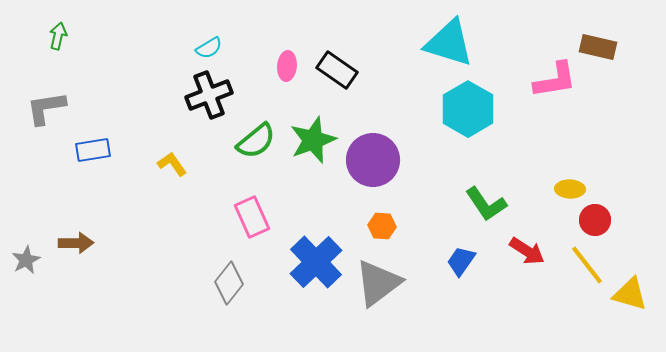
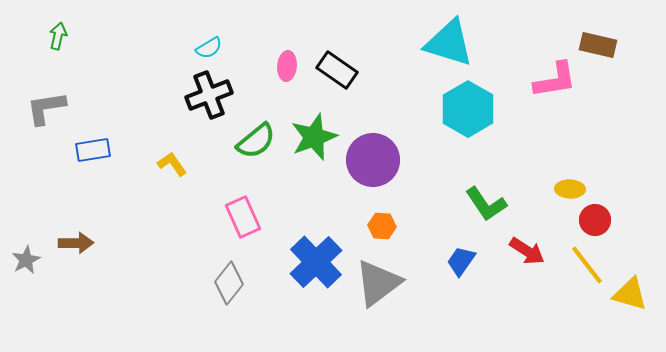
brown rectangle: moved 2 px up
green star: moved 1 px right, 3 px up
pink rectangle: moved 9 px left
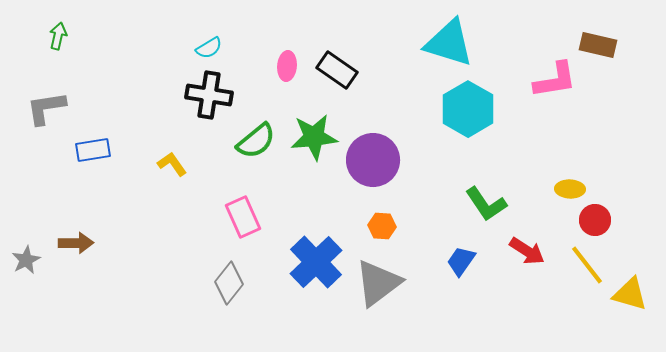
black cross: rotated 30 degrees clockwise
green star: rotated 15 degrees clockwise
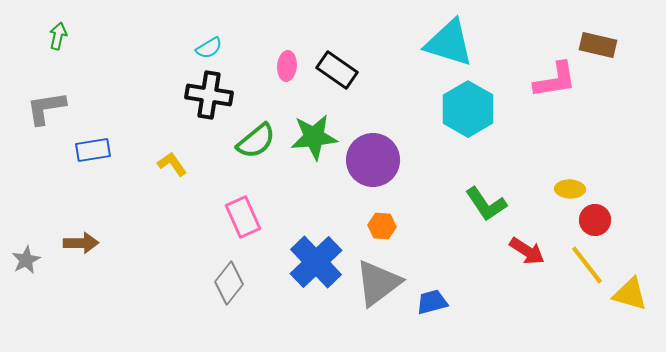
brown arrow: moved 5 px right
blue trapezoid: moved 29 px left, 41 px down; rotated 40 degrees clockwise
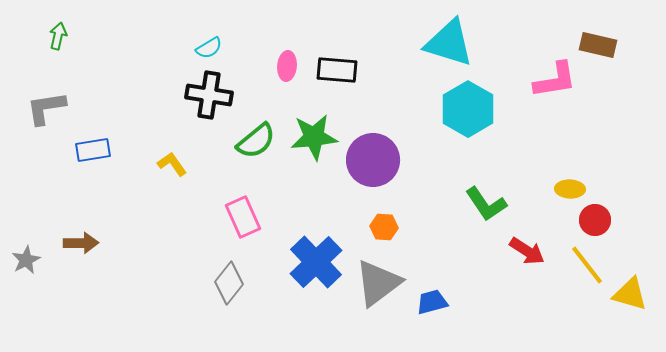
black rectangle: rotated 30 degrees counterclockwise
orange hexagon: moved 2 px right, 1 px down
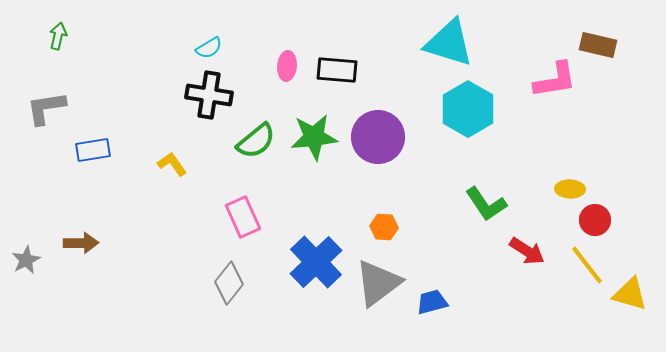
purple circle: moved 5 px right, 23 px up
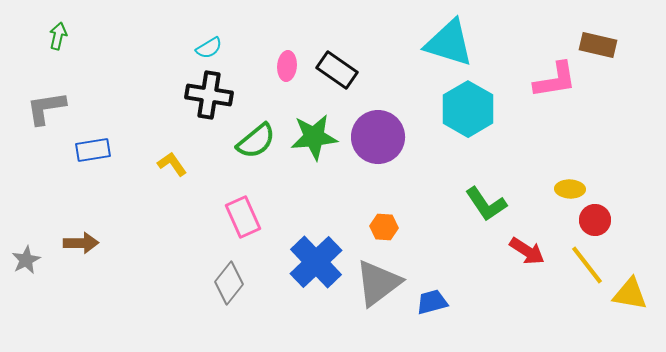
black rectangle: rotated 30 degrees clockwise
yellow triangle: rotated 6 degrees counterclockwise
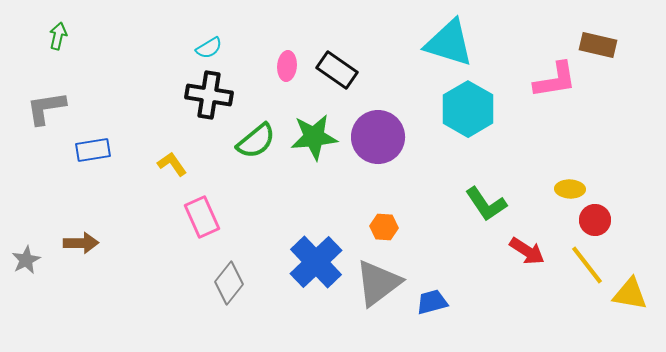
pink rectangle: moved 41 px left
